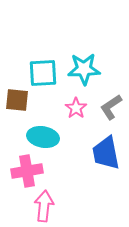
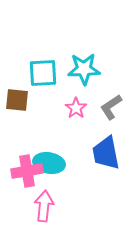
cyan ellipse: moved 6 px right, 26 px down
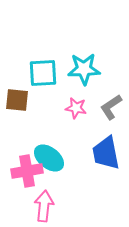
pink star: rotated 25 degrees counterclockwise
cyan ellipse: moved 5 px up; rotated 28 degrees clockwise
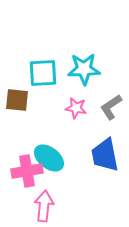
blue trapezoid: moved 1 px left, 2 px down
